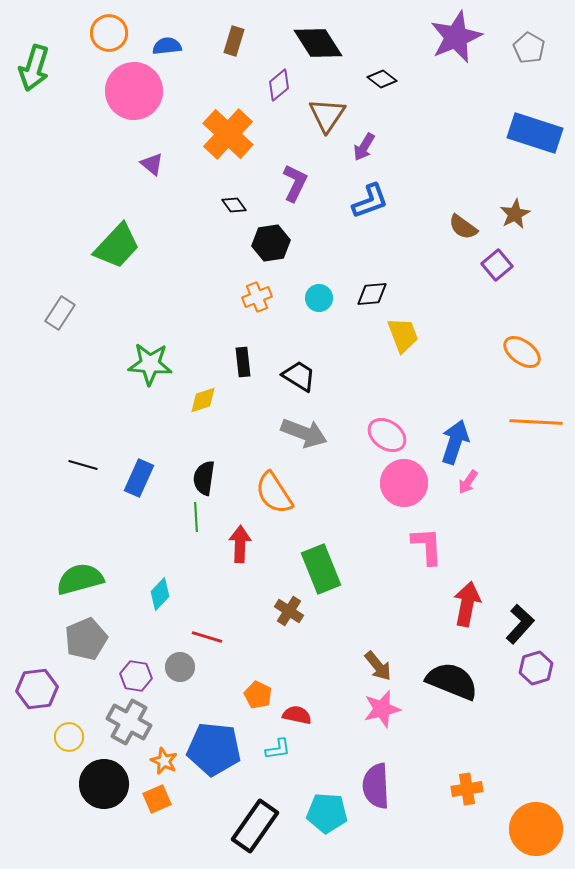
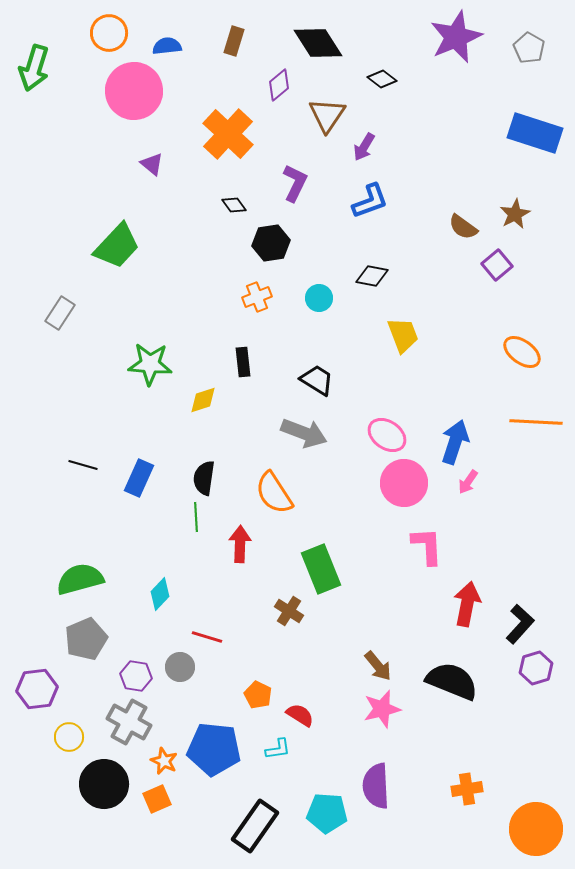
black diamond at (372, 294): moved 18 px up; rotated 16 degrees clockwise
black trapezoid at (299, 376): moved 18 px right, 4 px down
red semicircle at (297, 715): moved 3 px right; rotated 20 degrees clockwise
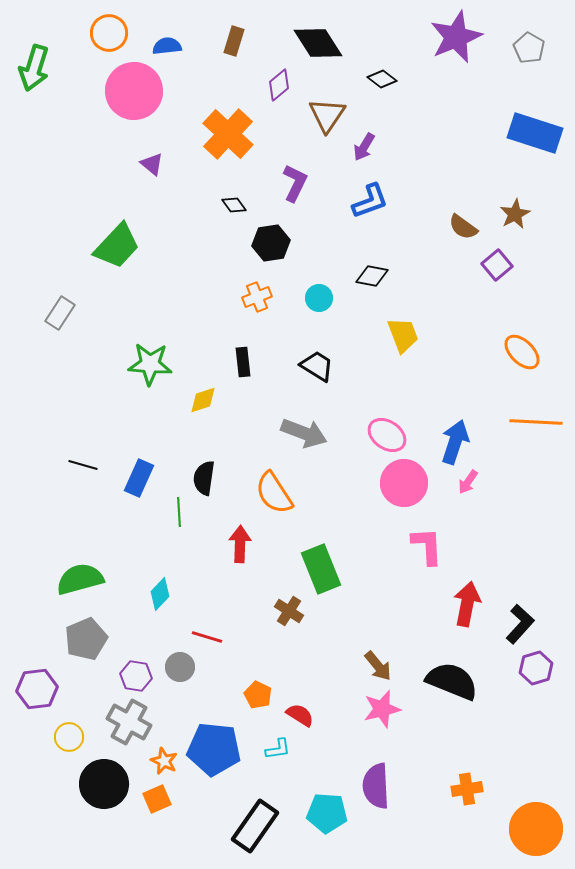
orange ellipse at (522, 352): rotated 9 degrees clockwise
black trapezoid at (317, 380): moved 14 px up
green line at (196, 517): moved 17 px left, 5 px up
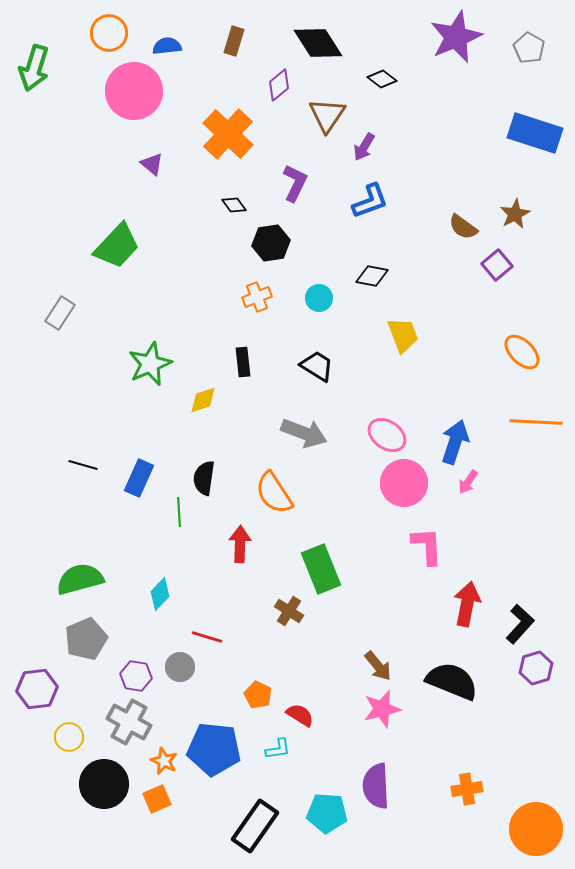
green star at (150, 364): rotated 27 degrees counterclockwise
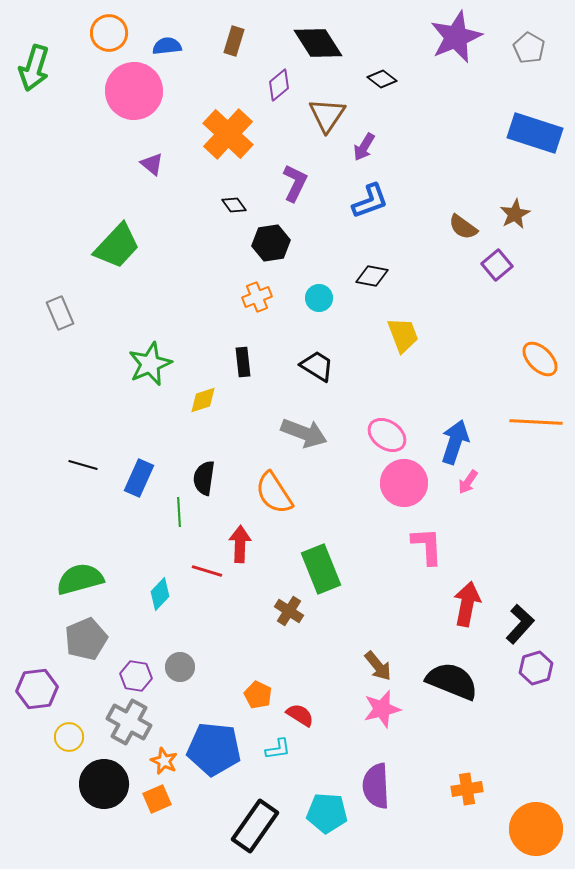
gray rectangle at (60, 313): rotated 56 degrees counterclockwise
orange ellipse at (522, 352): moved 18 px right, 7 px down
red line at (207, 637): moved 66 px up
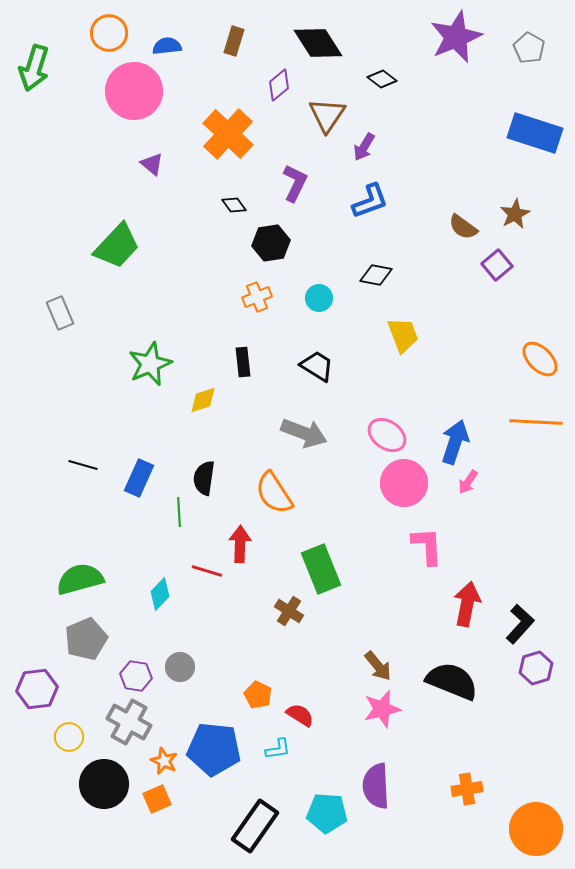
black diamond at (372, 276): moved 4 px right, 1 px up
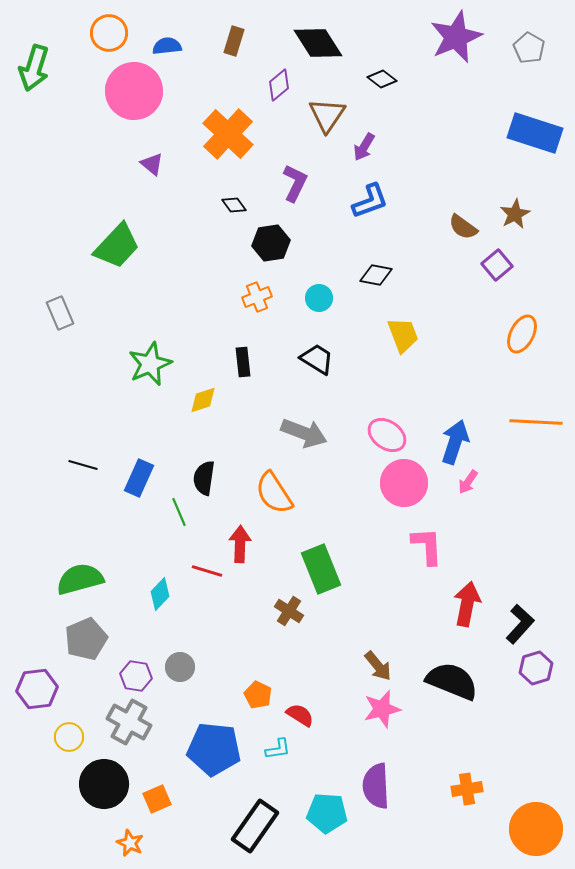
orange ellipse at (540, 359): moved 18 px left, 25 px up; rotated 72 degrees clockwise
black trapezoid at (317, 366): moved 7 px up
green line at (179, 512): rotated 20 degrees counterclockwise
orange star at (164, 761): moved 34 px left, 82 px down
